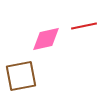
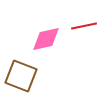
brown square: rotated 32 degrees clockwise
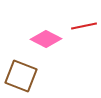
pink diamond: rotated 40 degrees clockwise
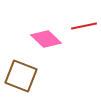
pink diamond: rotated 16 degrees clockwise
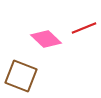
red line: moved 2 px down; rotated 10 degrees counterclockwise
